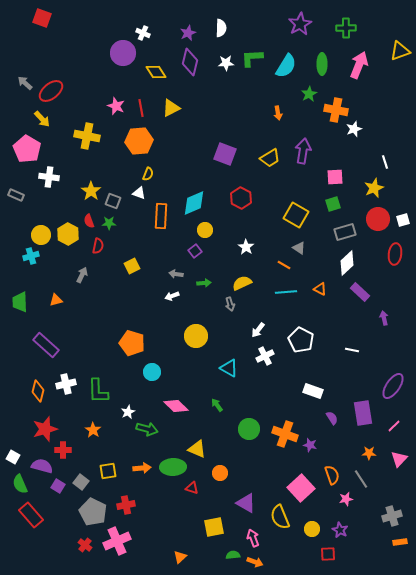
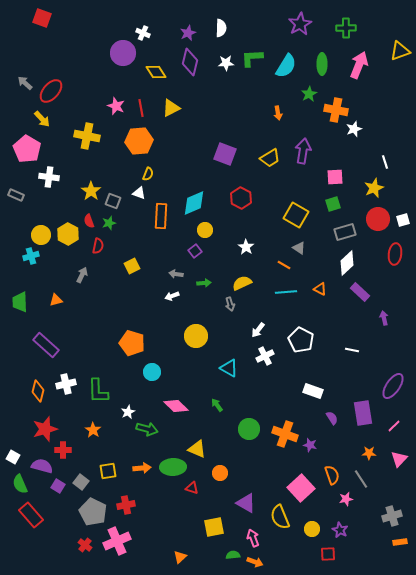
red ellipse at (51, 91): rotated 10 degrees counterclockwise
green star at (109, 223): rotated 16 degrees counterclockwise
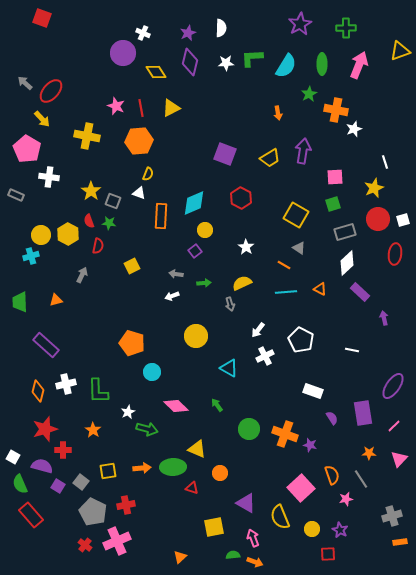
green star at (109, 223): rotated 24 degrees clockwise
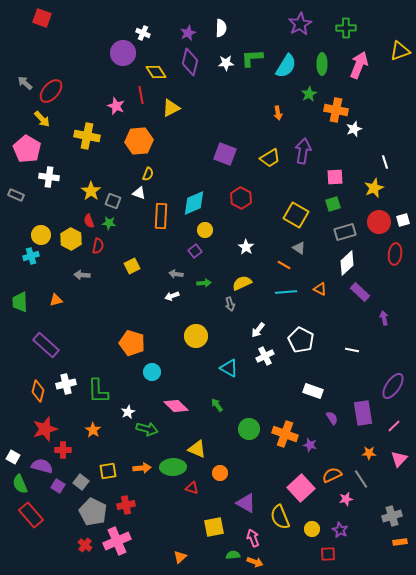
red line at (141, 108): moved 13 px up
red circle at (378, 219): moved 1 px right, 3 px down
yellow hexagon at (68, 234): moved 3 px right, 5 px down
gray arrow at (82, 275): rotated 112 degrees counterclockwise
orange semicircle at (332, 475): rotated 96 degrees counterclockwise
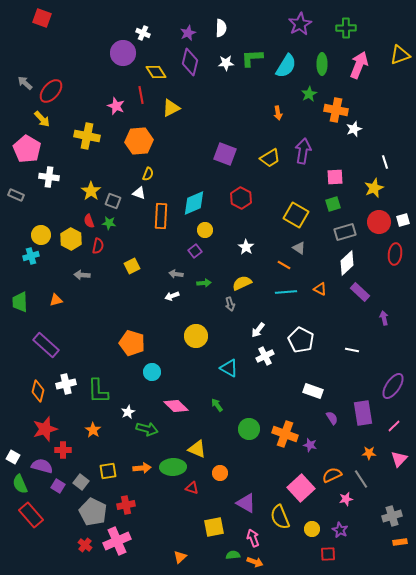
yellow triangle at (400, 51): moved 4 px down
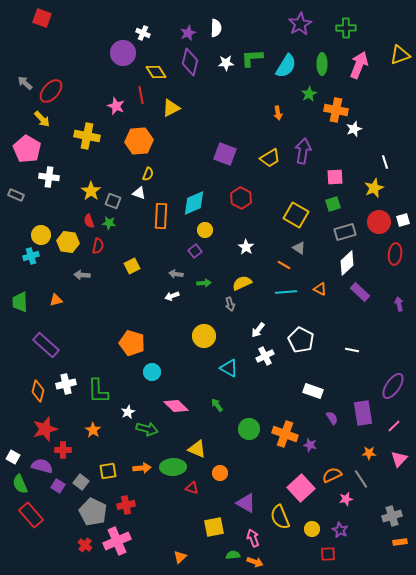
white semicircle at (221, 28): moved 5 px left
yellow hexagon at (71, 239): moved 3 px left, 3 px down; rotated 20 degrees counterclockwise
purple arrow at (384, 318): moved 15 px right, 14 px up
yellow circle at (196, 336): moved 8 px right
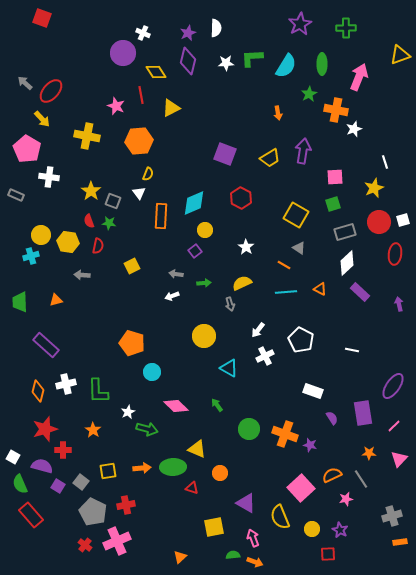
purple diamond at (190, 62): moved 2 px left, 1 px up
pink arrow at (359, 65): moved 12 px down
white triangle at (139, 193): rotated 32 degrees clockwise
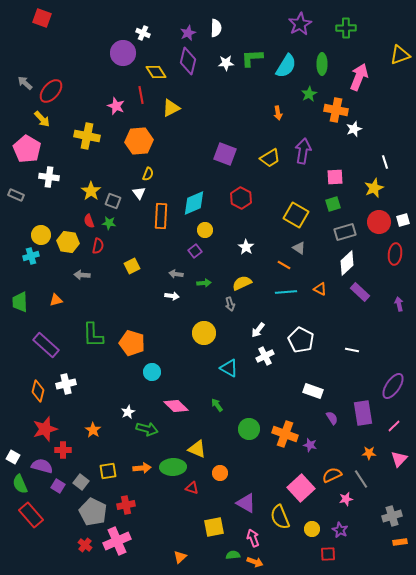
white arrow at (172, 296): rotated 152 degrees counterclockwise
yellow circle at (204, 336): moved 3 px up
green L-shape at (98, 391): moved 5 px left, 56 px up
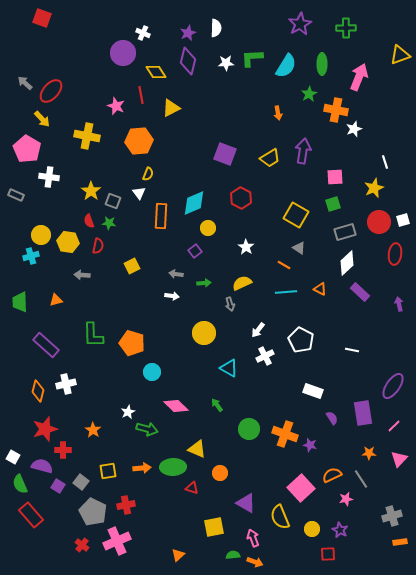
yellow circle at (205, 230): moved 3 px right, 2 px up
red cross at (85, 545): moved 3 px left
orange triangle at (180, 557): moved 2 px left, 2 px up
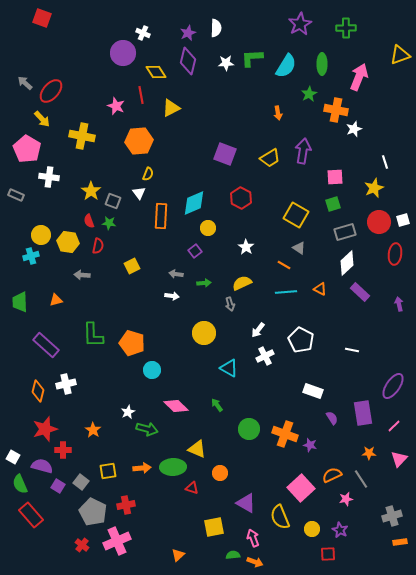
yellow cross at (87, 136): moved 5 px left
cyan circle at (152, 372): moved 2 px up
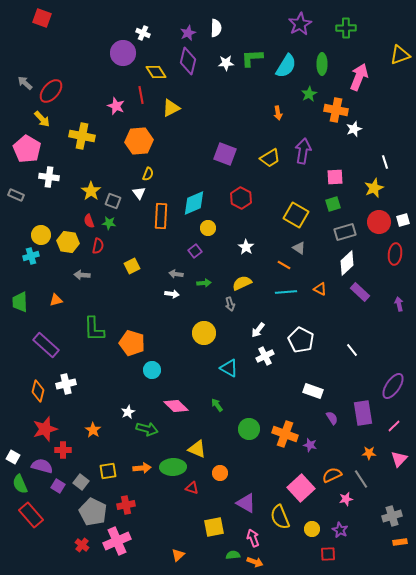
white arrow at (172, 296): moved 2 px up
green L-shape at (93, 335): moved 1 px right, 6 px up
white line at (352, 350): rotated 40 degrees clockwise
